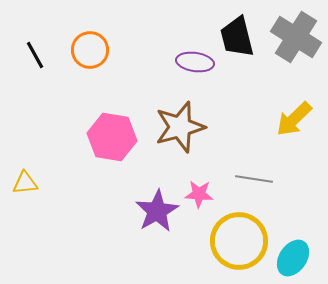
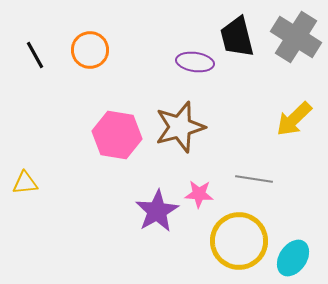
pink hexagon: moved 5 px right, 2 px up
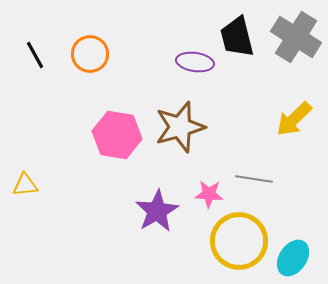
orange circle: moved 4 px down
yellow triangle: moved 2 px down
pink star: moved 10 px right
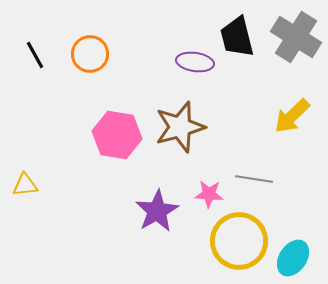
yellow arrow: moved 2 px left, 3 px up
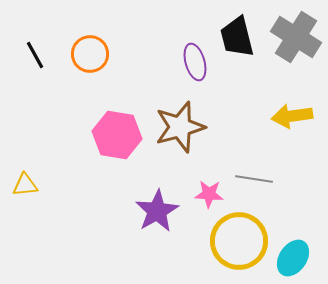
purple ellipse: rotated 66 degrees clockwise
yellow arrow: rotated 36 degrees clockwise
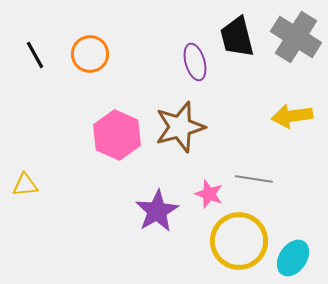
pink hexagon: rotated 15 degrees clockwise
pink star: rotated 16 degrees clockwise
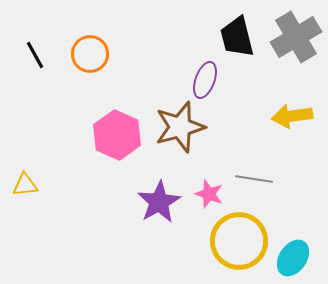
gray cross: rotated 27 degrees clockwise
purple ellipse: moved 10 px right, 18 px down; rotated 36 degrees clockwise
purple star: moved 2 px right, 9 px up
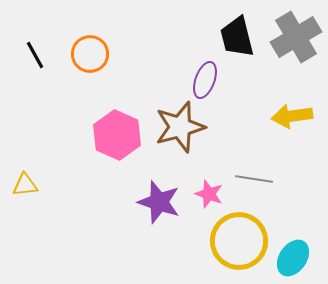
purple star: rotated 24 degrees counterclockwise
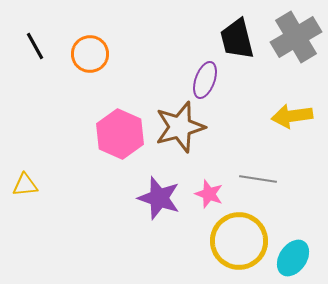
black trapezoid: moved 2 px down
black line: moved 9 px up
pink hexagon: moved 3 px right, 1 px up
gray line: moved 4 px right
purple star: moved 4 px up
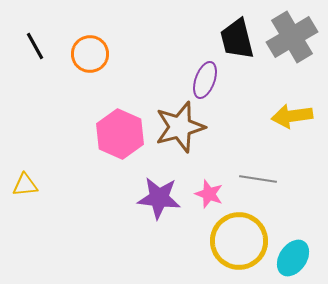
gray cross: moved 4 px left
purple star: rotated 12 degrees counterclockwise
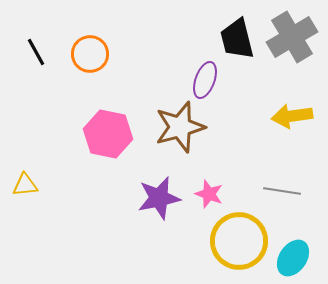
black line: moved 1 px right, 6 px down
pink hexagon: moved 12 px left; rotated 12 degrees counterclockwise
gray line: moved 24 px right, 12 px down
purple star: rotated 18 degrees counterclockwise
